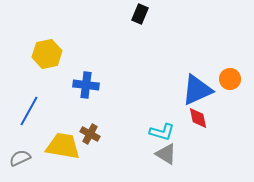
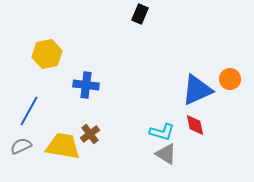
red diamond: moved 3 px left, 7 px down
brown cross: rotated 24 degrees clockwise
gray semicircle: moved 1 px right, 12 px up
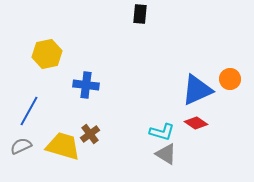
black rectangle: rotated 18 degrees counterclockwise
red diamond: moved 1 px right, 2 px up; rotated 45 degrees counterclockwise
yellow trapezoid: rotated 6 degrees clockwise
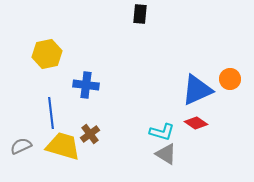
blue line: moved 22 px right, 2 px down; rotated 36 degrees counterclockwise
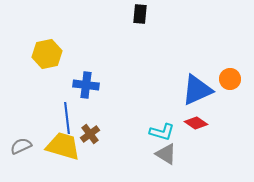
blue line: moved 16 px right, 5 px down
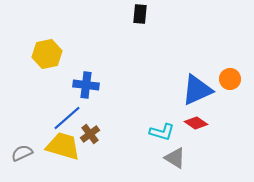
blue line: rotated 56 degrees clockwise
gray semicircle: moved 1 px right, 7 px down
gray triangle: moved 9 px right, 4 px down
